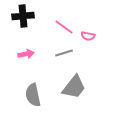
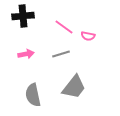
gray line: moved 3 px left, 1 px down
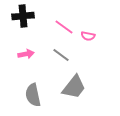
gray line: moved 1 px down; rotated 54 degrees clockwise
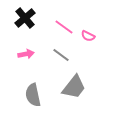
black cross: moved 2 px right, 2 px down; rotated 35 degrees counterclockwise
pink semicircle: rotated 16 degrees clockwise
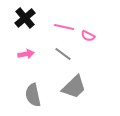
pink line: rotated 24 degrees counterclockwise
gray line: moved 2 px right, 1 px up
gray trapezoid: rotated 8 degrees clockwise
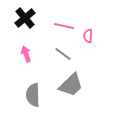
pink line: moved 1 px up
pink semicircle: rotated 64 degrees clockwise
pink arrow: rotated 98 degrees counterclockwise
gray trapezoid: moved 3 px left, 2 px up
gray semicircle: rotated 10 degrees clockwise
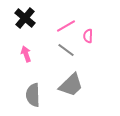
black cross: rotated 10 degrees counterclockwise
pink line: moved 2 px right; rotated 42 degrees counterclockwise
gray line: moved 3 px right, 4 px up
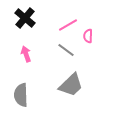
pink line: moved 2 px right, 1 px up
gray semicircle: moved 12 px left
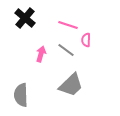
pink line: rotated 48 degrees clockwise
pink semicircle: moved 2 px left, 4 px down
pink arrow: moved 15 px right; rotated 35 degrees clockwise
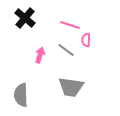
pink line: moved 2 px right
pink arrow: moved 1 px left, 1 px down
gray trapezoid: moved 2 px down; rotated 52 degrees clockwise
